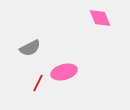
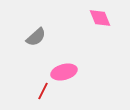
gray semicircle: moved 6 px right, 11 px up; rotated 15 degrees counterclockwise
red line: moved 5 px right, 8 px down
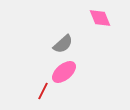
gray semicircle: moved 27 px right, 7 px down
pink ellipse: rotated 25 degrees counterclockwise
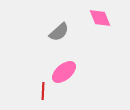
gray semicircle: moved 4 px left, 12 px up
red line: rotated 24 degrees counterclockwise
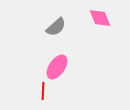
gray semicircle: moved 3 px left, 5 px up
pink ellipse: moved 7 px left, 5 px up; rotated 15 degrees counterclockwise
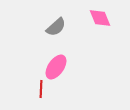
pink ellipse: moved 1 px left
red line: moved 2 px left, 2 px up
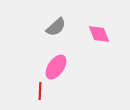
pink diamond: moved 1 px left, 16 px down
red line: moved 1 px left, 2 px down
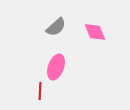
pink diamond: moved 4 px left, 2 px up
pink ellipse: rotated 15 degrees counterclockwise
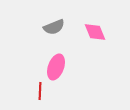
gray semicircle: moved 2 px left; rotated 20 degrees clockwise
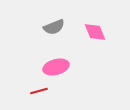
pink ellipse: rotated 55 degrees clockwise
red line: moved 1 px left; rotated 72 degrees clockwise
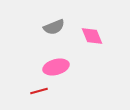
pink diamond: moved 3 px left, 4 px down
